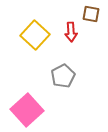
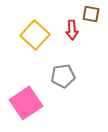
red arrow: moved 1 px right, 2 px up
gray pentagon: rotated 20 degrees clockwise
pink square: moved 1 px left, 7 px up; rotated 8 degrees clockwise
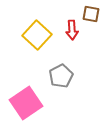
yellow square: moved 2 px right
gray pentagon: moved 2 px left; rotated 20 degrees counterclockwise
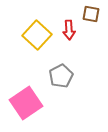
red arrow: moved 3 px left
